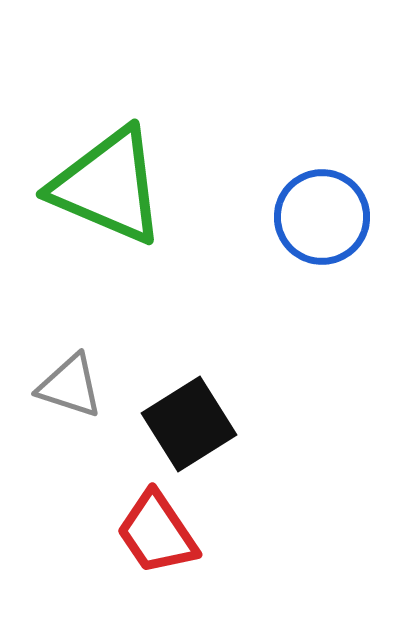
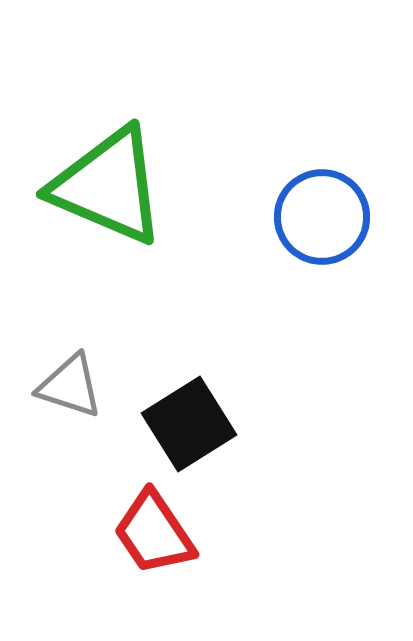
red trapezoid: moved 3 px left
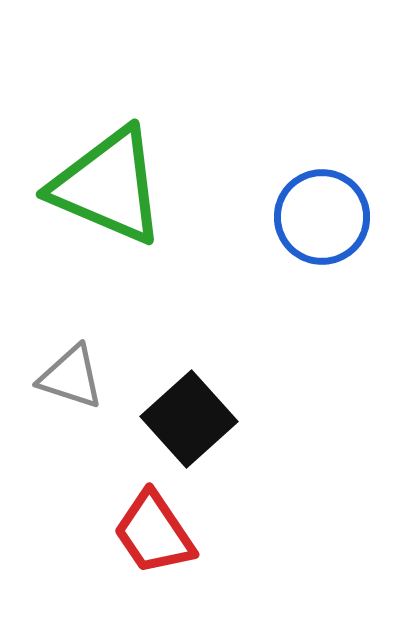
gray triangle: moved 1 px right, 9 px up
black square: moved 5 px up; rotated 10 degrees counterclockwise
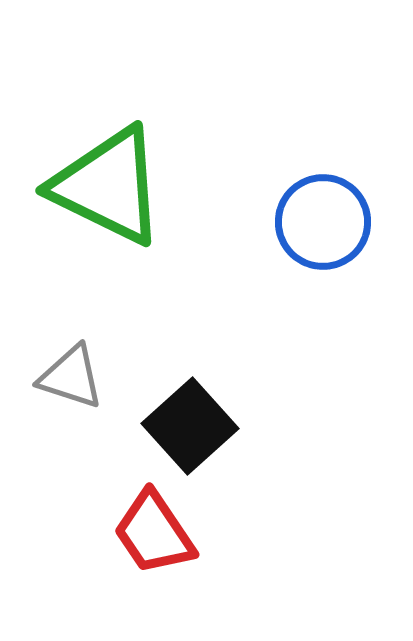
green triangle: rotated 3 degrees clockwise
blue circle: moved 1 px right, 5 px down
black square: moved 1 px right, 7 px down
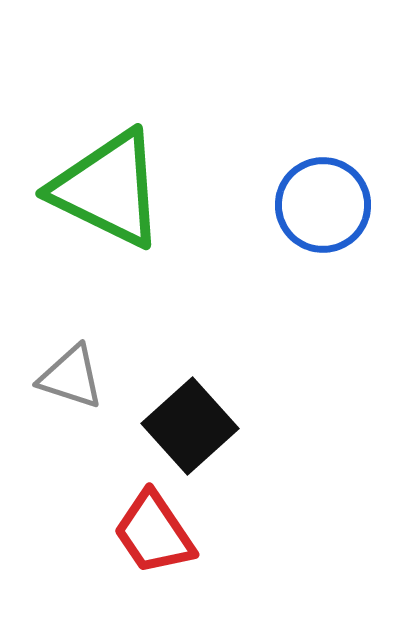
green triangle: moved 3 px down
blue circle: moved 17 px up
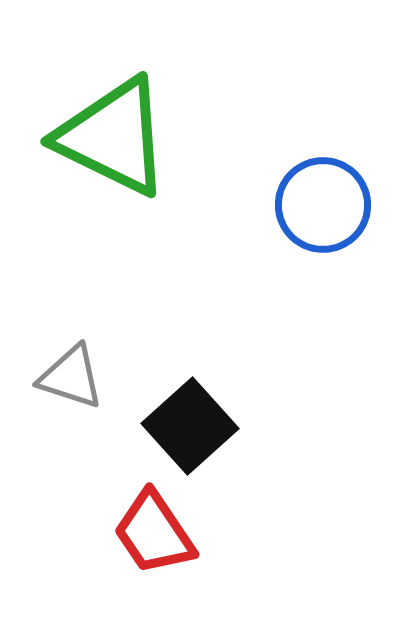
green triangle: moved 5 px right, 52 px up
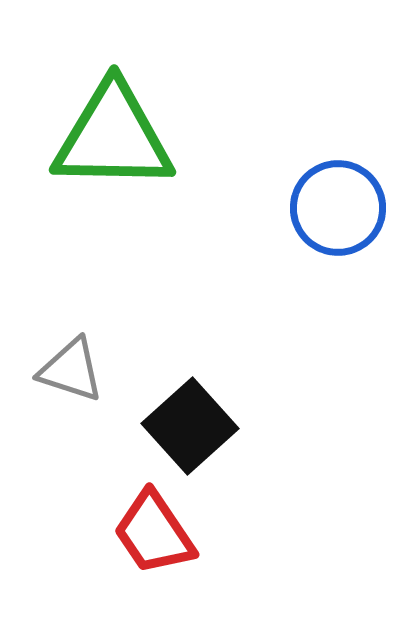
green triangle: rotated 25 degrees counterclockwise
blue circle: moved 15 px right, 3 px down
gray triangle: moved 7 px up
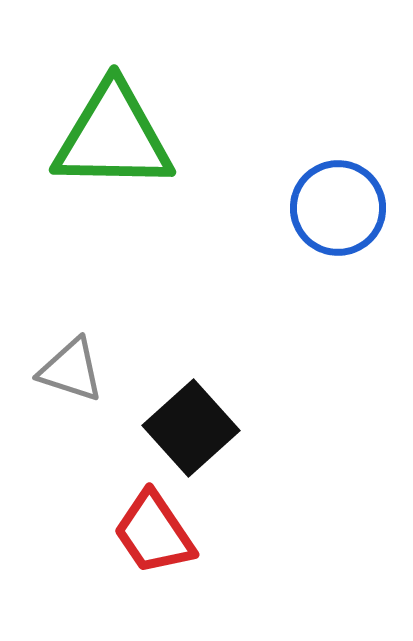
black square: moved 1 px right, 2 px down
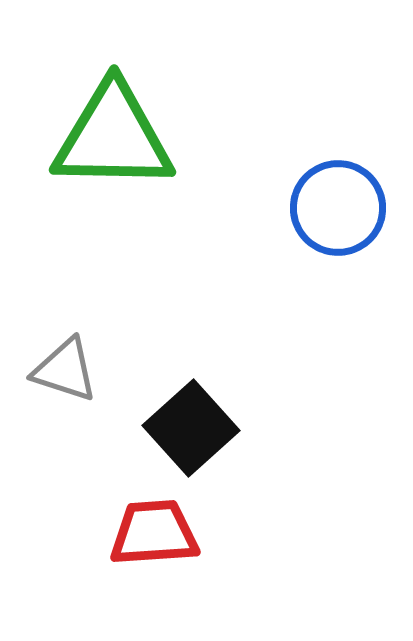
gray triangle: moved 6 px left
red trapezoid: rotated 120 degrees clockwise
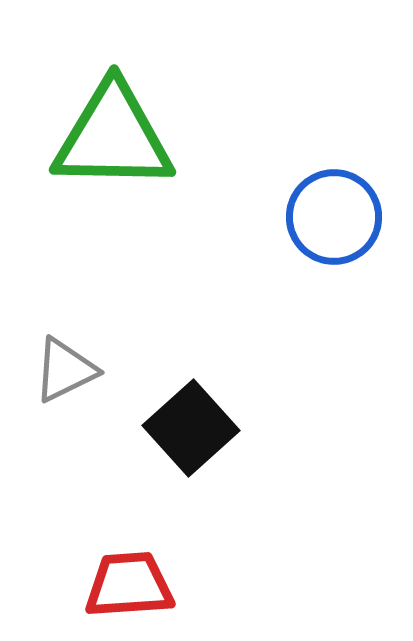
blue circle: moved 4 px left, 9 px down
gray triangle: rotated 44 degrees counterclockwise
red trapezoid: moved 25 px left, 52 px down
